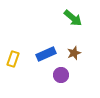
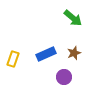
purple circle: moved 3 px right, 2 px down
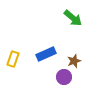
brown star: moved 8 px down
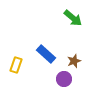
blue rectangle: rotated 66 degrees clockwise
yellow rectangle: moved 3 px right, 6 px down
purple circle: moved 2 px down
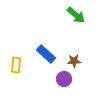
green arrow: moved 3 px right, 3 px up
brown star: rotated 16 degrees clockwise
yellow rectangle: rotated 14 degrees counterclockwise
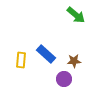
yellow rectangle: moved 5 px right, 5 px up
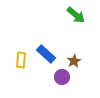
brown star: rotated 24 degrees counterclockwise
purple circle: moved 2 px left, 2 px up
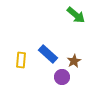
blue rectangle: moved 2 px right
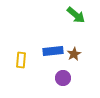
blue rectangle: moved 5 px right, 3 px up; rotated 48 degrees counterclockwise
brown star: moved 7 px up
purple circle: moved 1 px right, 1 px down
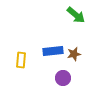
brown star: rotated 16 degrees clockwise
